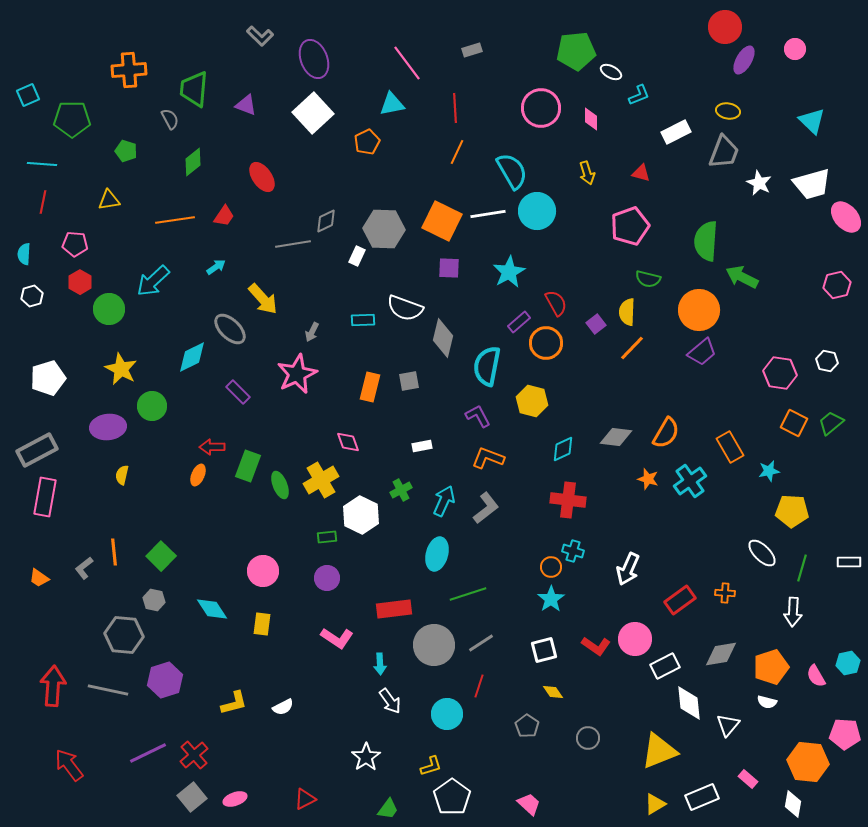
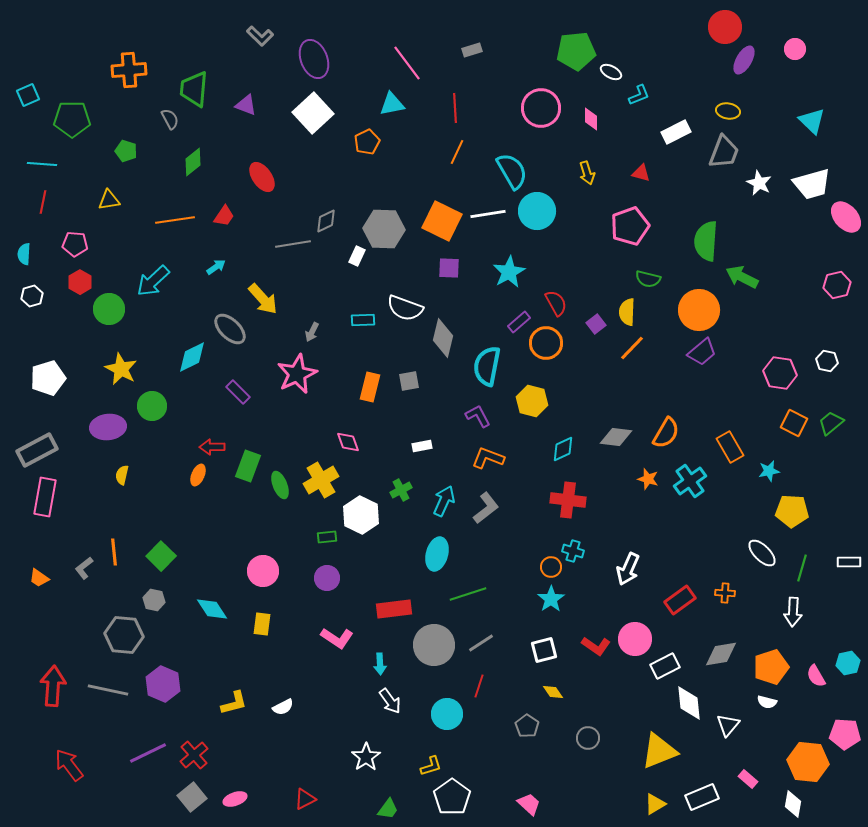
purple hexagon at (165, 680): moved 2 px left, 4 px down; rotated 20 degrees counterclockwise
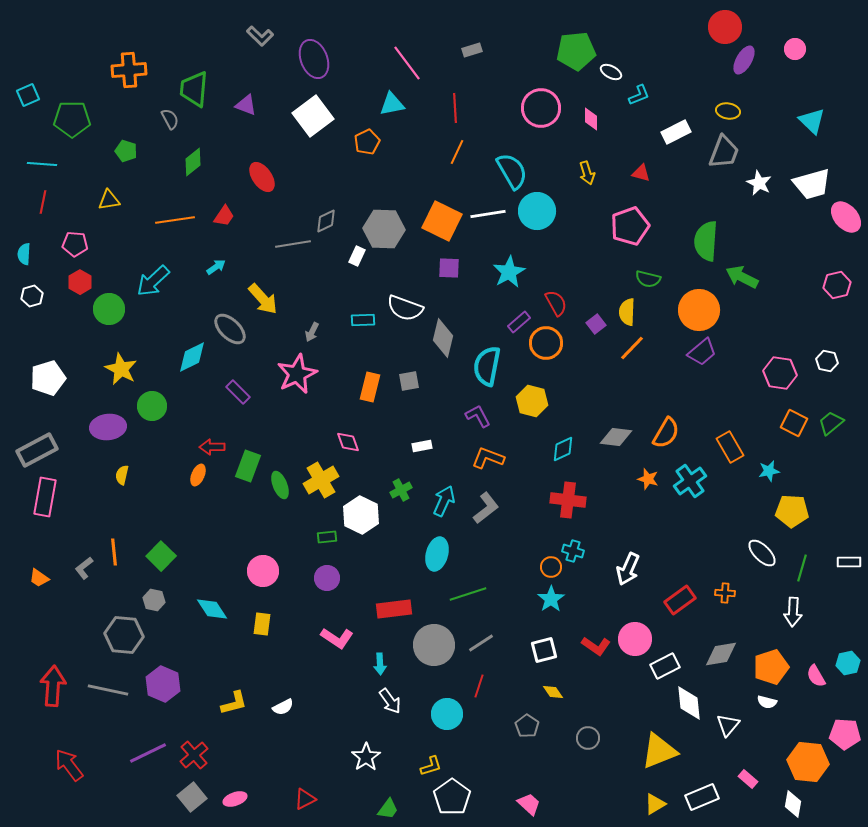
white square at (313, 113): moved 3 px down; rotated 6 degrees clockwise
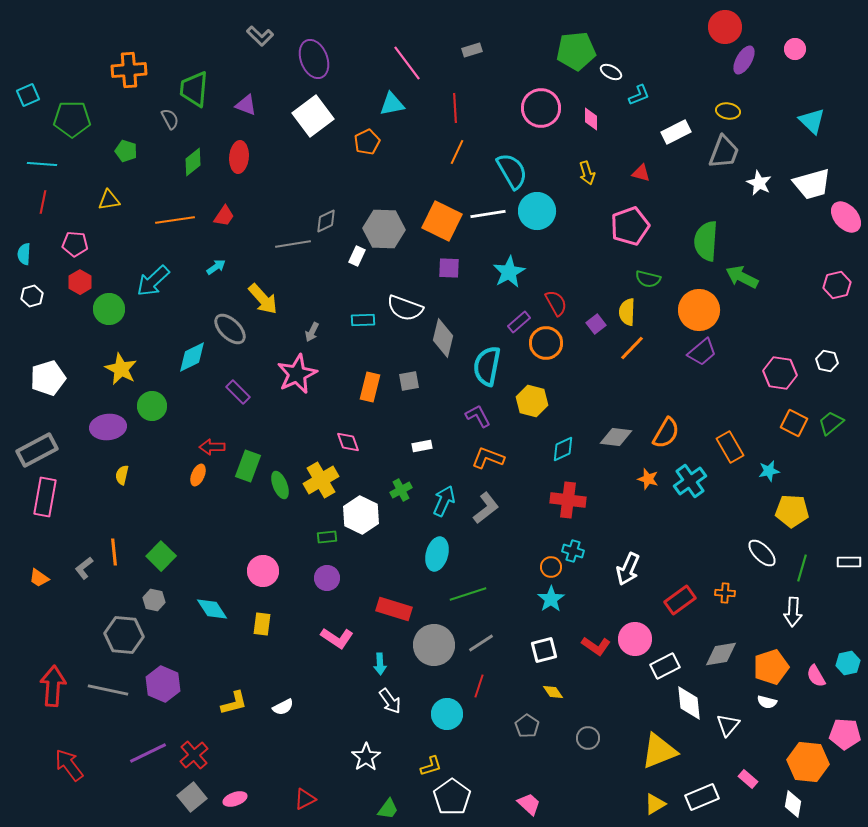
red ellipse at (262, 177): moved 23 px left, 20 px up; rotated 40 degrees clockwise
red rectangle at (394, 609): rotated 24 degrees clockwise
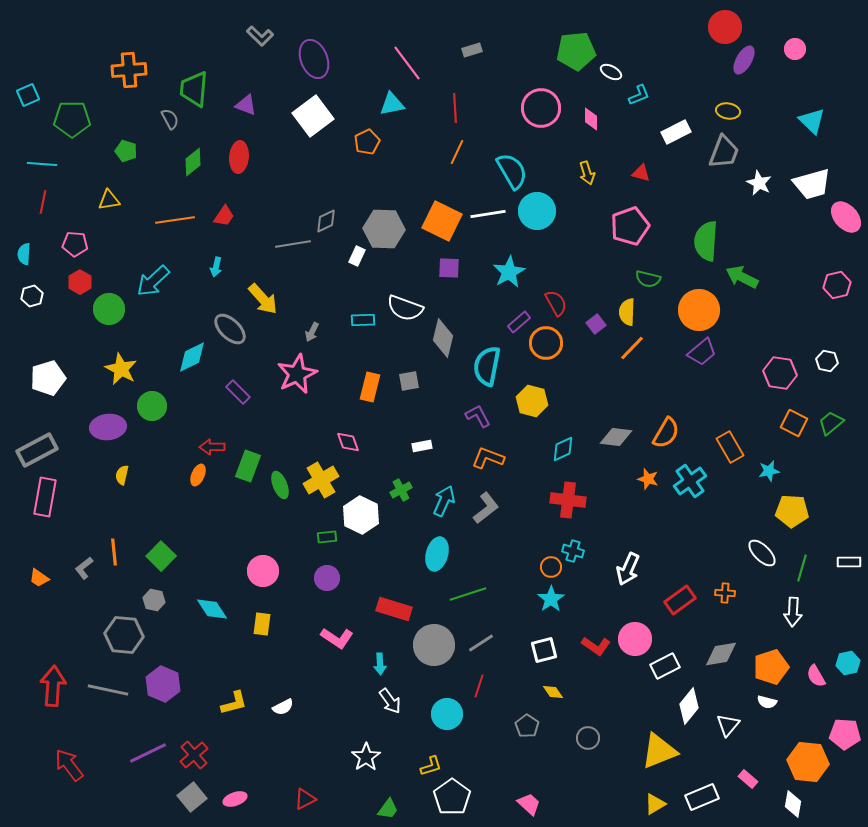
cyan arrow at (216, 267): rotated 138 degrees clockwise
white diamond at (689, 703): moved 3 px down; rotated 45 degrees clockwise
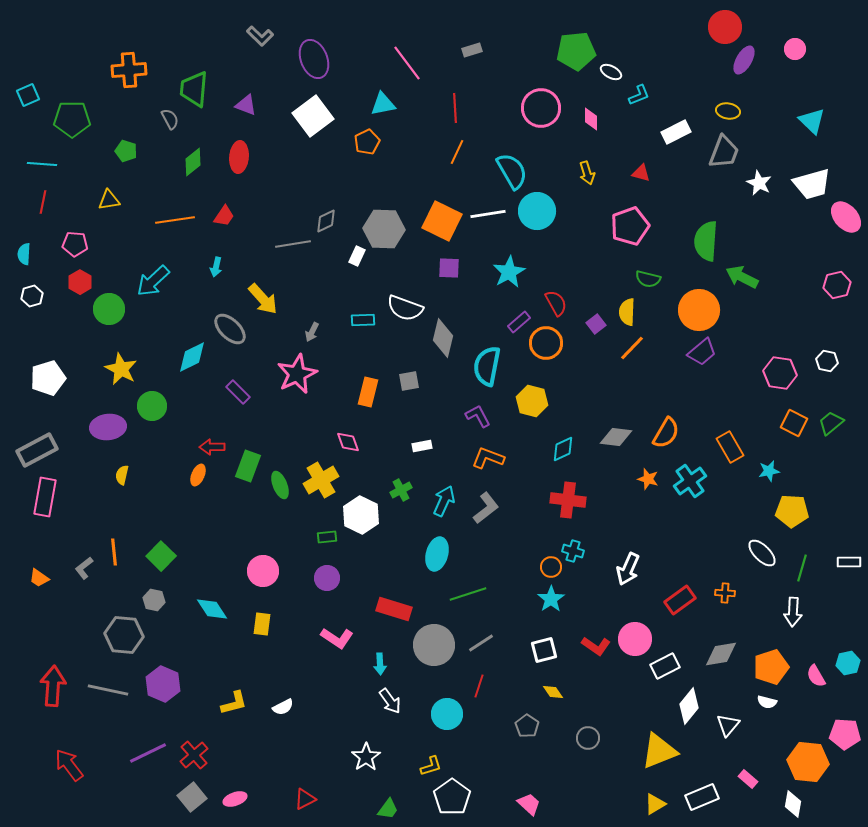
cyan triangle at (392, 104): moved 9 px left
orange rectangle at (370, 387): moved 2 px left, 5 px down
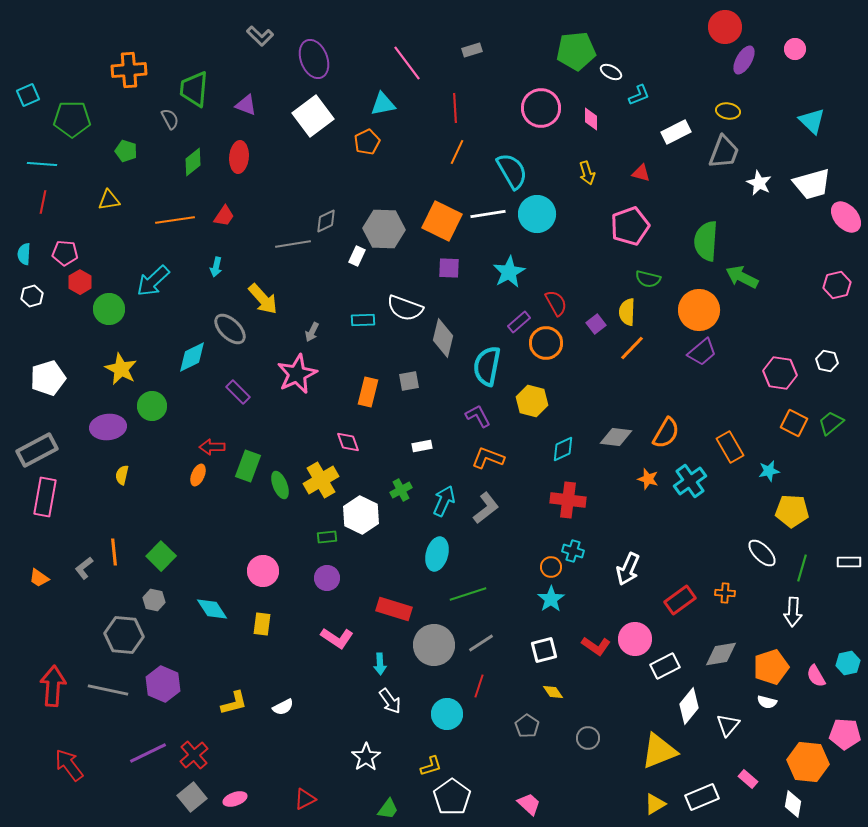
cyan circle at (537, 211): moved 3 px down
pink pentagon at (75, 244): moved 10 px left, 9 px down
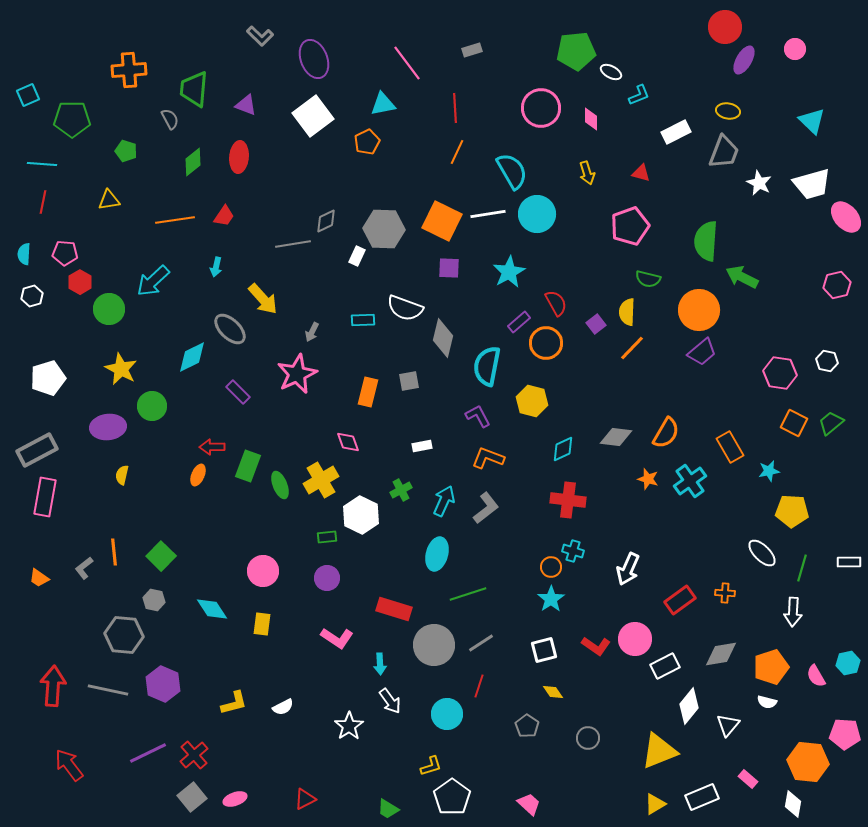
white star at (366, 757): moved 17 px left, 31 px up
green trapezoid at (388, 809): rotated 85 degrees clockwise
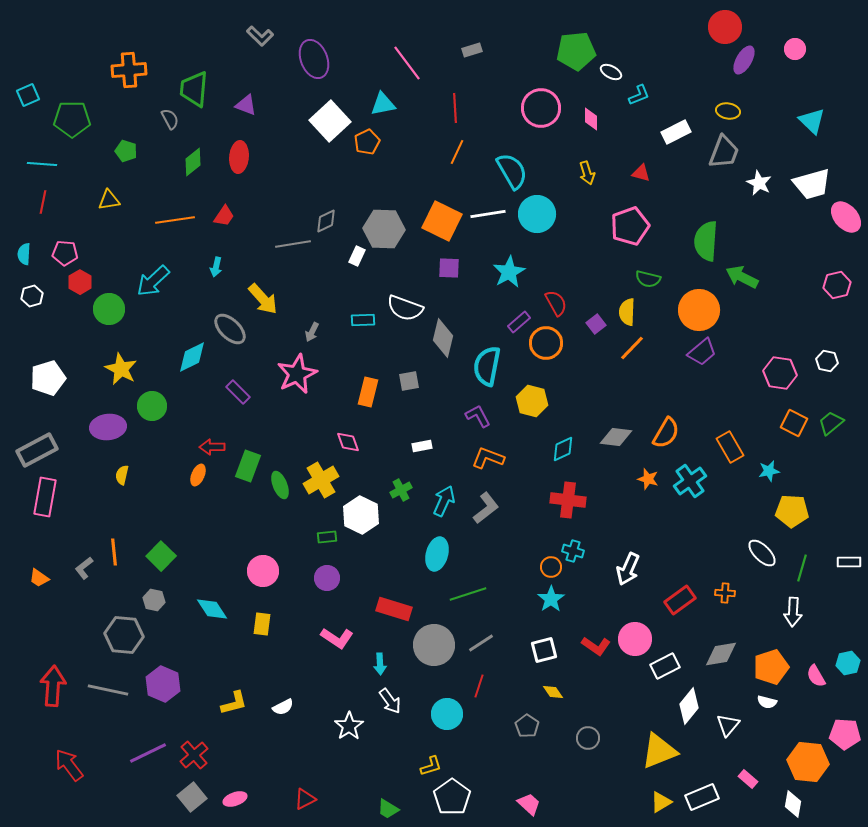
white square at (313, 116): moved 17 px right, 5 px down; rotated 6 degrees counterclockwise
yellow triangle at (655, 804): moved 6 px right, 2 px up
